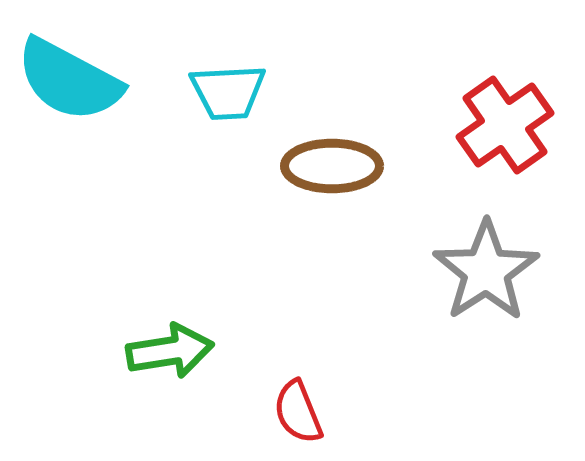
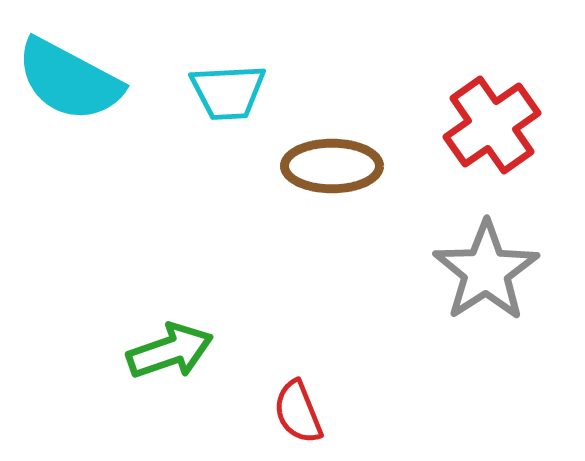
red cross: moved 13 px left
green arrow: rotated 10 degrees counterclockwise
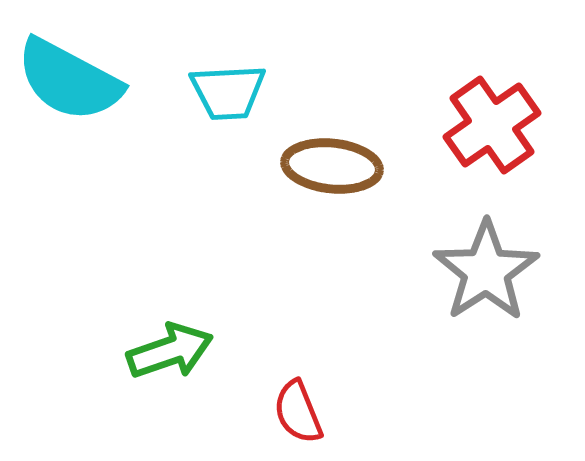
brown ellipse: rotated 6 degrees clockwise
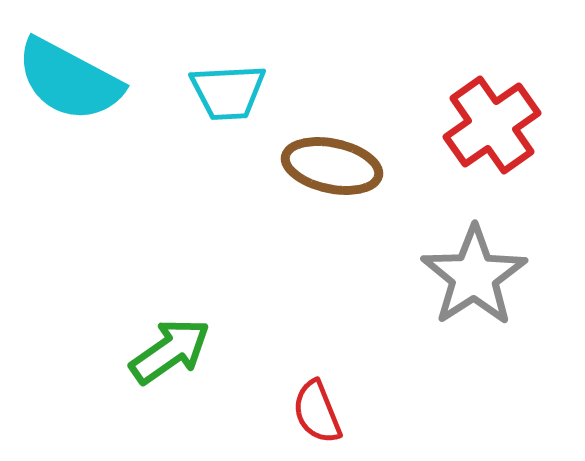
brown ellipse: rotated 6 degrees clockwise
gray star: moved 12 px left, 5 px down
green arrow: rotated 16 degrees counterclockwise
red semicircle: moved 19 px right
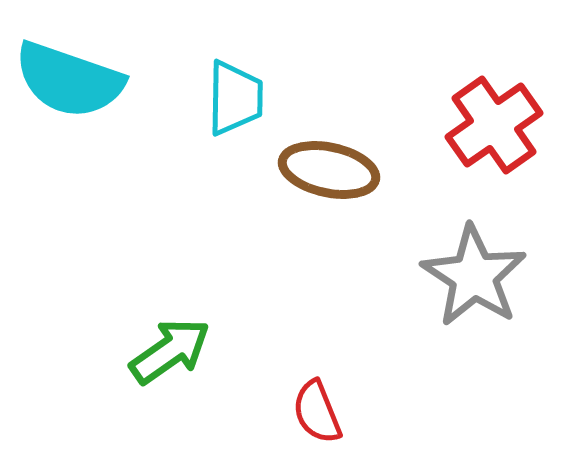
cyan semicircle: rotated 9 degrees counterclockwise
cyan trapezoid: moved 7 px right, 6 px down; rotated 86 degrees counterclockwise
red cross: moved 2 px right
brown ellipse: moved 3 px left, 4 px down
gray star: rotated 6 degrees counterclockwise
